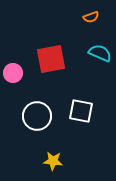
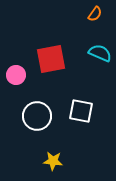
orange semicircle: moved 4 px right, 3 px up; rotated 35 degrees counterclockwise
pink circle: moved 3 px right, 2 px down
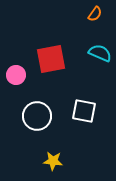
white square: moved 3 px right
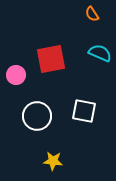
orange semicircle: moved 3 px left; rotated 112 degrees clockwise
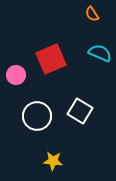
red square: rotated 12 degrees counterclockwise
white square: moved 4 px left; rotated 20 degrees clockwise
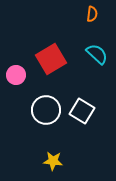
orange semicircle: rotated 140 degrees counterclockwise
cyan semicircle: moved 3 px left, 1 px down; rotated 20 degrees clockwise
red square: rotated 8 degrees counterclockwise
white square: moved 2 px right
white circle: moved 9 px right, 6 px up
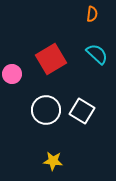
pink circle: moved 4 px left, 1 px up
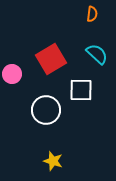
white square: moved 1 px left, 21 px up; rotated 30 degrees counterclockwise
yellow star: rotated 12 degrees clockwise
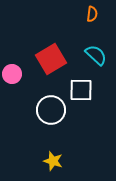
cyan semicircle: moved 1 px left, 1 px down
white circle: moved 5 px right
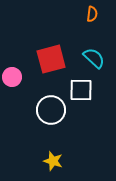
cyan semicircle: moved 2 px left, 3 px down
red square: rotated 16 degrees clockwise
pink circle: moved 3 px down
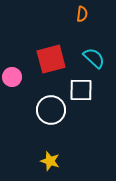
orange semicircle: moved 10 px left
yellow star: moved 3 px left
